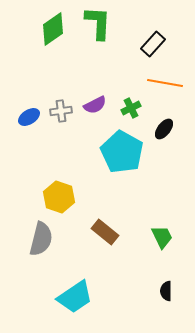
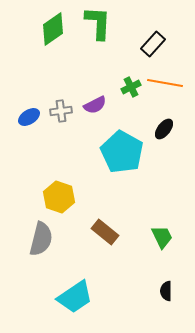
green cross: moved 21 px up
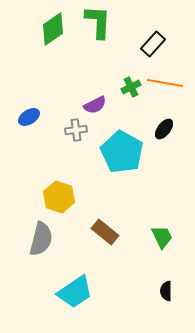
green L-shape: moved 1 px up
gray cross: moved 15 px right, 19 px down
cyan trapezoid: moved 5 px up
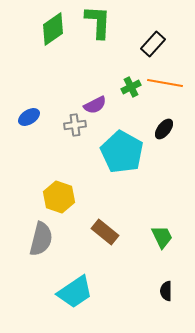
gray cross: moved 1 px left, 5 px up
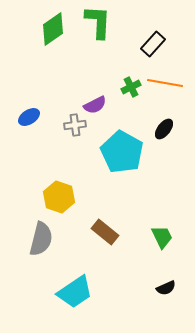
black semicircle: moved 3 px up; rotated 114 degrees counterclockwise
